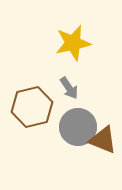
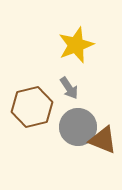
yellow star: moved 3 px right, 2 px down; rotated 9 degrees counterclockwise
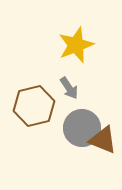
brown hexagon: moved 2 px right, 1 px up
gray circle: moved 4 px right, 1 px down
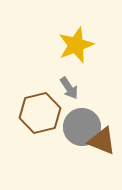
brown hexagon: moved 6 px right, 7 px down
gray circle: moved 1 px up
brown triangle: moved 1 px left, 1 px down
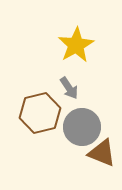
yellow star: rotated 9 degrees counterclockwise
brown triangle: moved 12 px down
